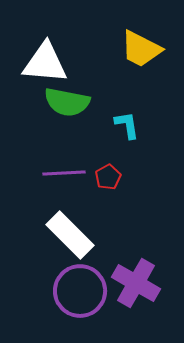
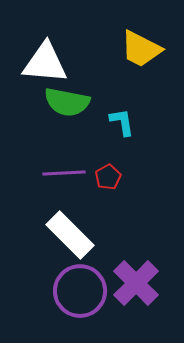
cyan L-shape: moved 5 px left, 3 px up
purple cross: rotated 15 degrees clockwise
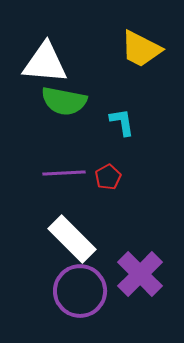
green semicircle: moved 3 px left, 1 px up
white rectangle: moved 2 px right, 4 px down
purple cross: moved 4 px right, 9 px up
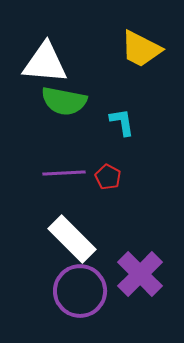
red pentagon: rotated 15 degrees counterclockwise
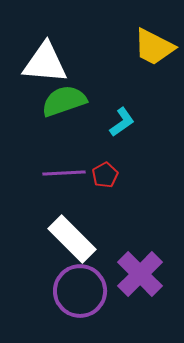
yellow trapezoid: moved 13 px right, 2 px up
green semicircle: rotated 150 degrees clockwise
cyan L-shape: rotated 64 degrees clockwise
red pentagon: moved 3 px left, 2 px up; rotated 15 degrees clockwise
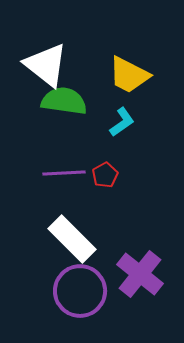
yellow trapezoid: moved 25 px left, 28 px down
white triangle: moved 1 px right, 2 px down; rotated 33 degrees clockwise
green semicircle: rotated 27 degrees clockwise
purple cross: rotated 6 degrees counterclockwise
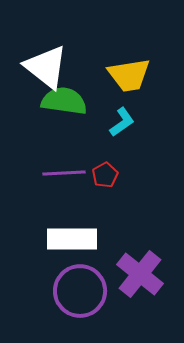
white triangle: moved 2 px down
yellow trapezoid: rotated 36 degrees counterclockwise
white rectangle: rotated 45 degrees counterclockwise
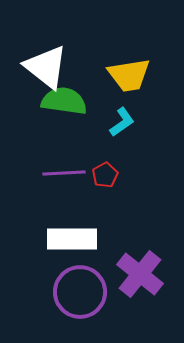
purple circle: moved 1 px down
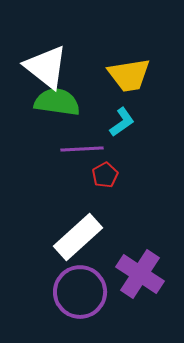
green semicircle: moved 7 px left, 1 px down
purple line: moved 18 px right, 24 px up
white rectangle: moved 6 px right, 2 px up; rotated 42 degrees counterclockwise
purple cross: rotated 6 degrees counterclockwise
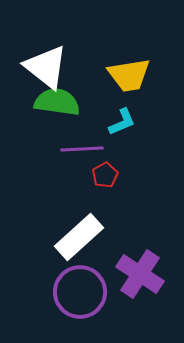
cyan L-shape: rotated 12 degrees clockwise
white rectangle: moved 1 px right
